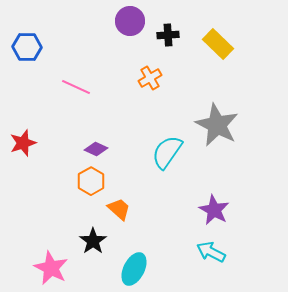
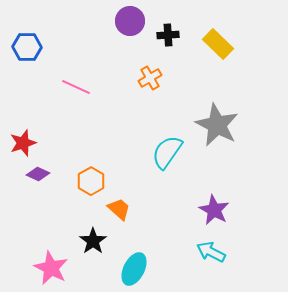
purple diamond: moved 58 px left, 25 px down
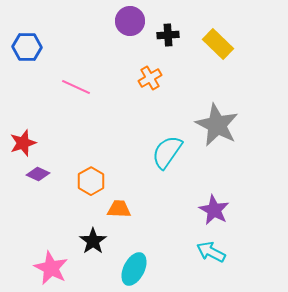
orange trapezoid: rotated 40 degrees counterclockwise
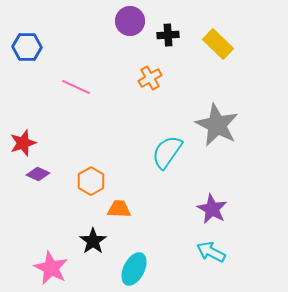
purple star: moved 2 px left, 1 px up
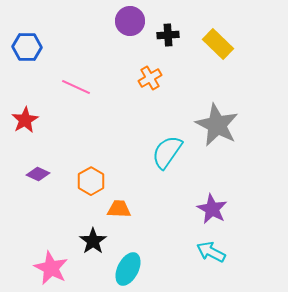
red star: moved 2 px right, 23 px up; rotated 12 degrees counterclockwise
cyan ellipse: moved 6 px left
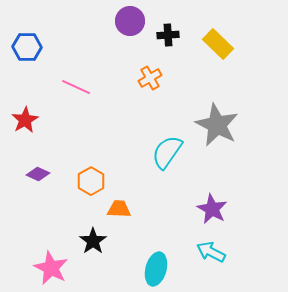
cyan ellipse: moved 28 px right; rotated 12 degrees counterclockwise
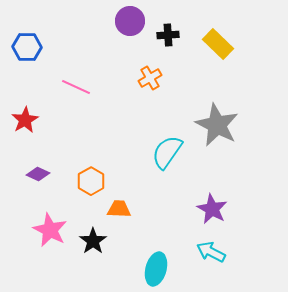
pink star: moved 1 px left, 38 px up
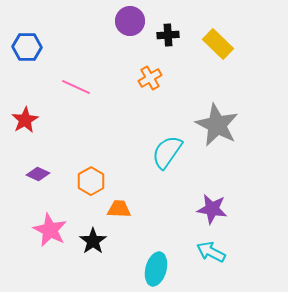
purple star: rotated 20 degrees counterclockwise
